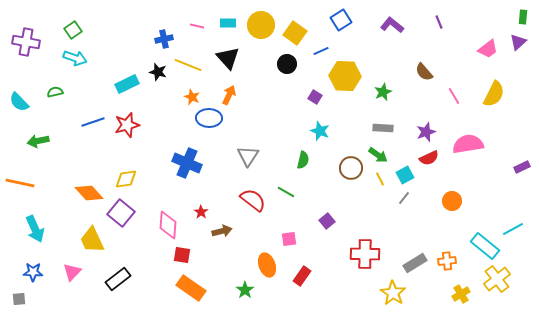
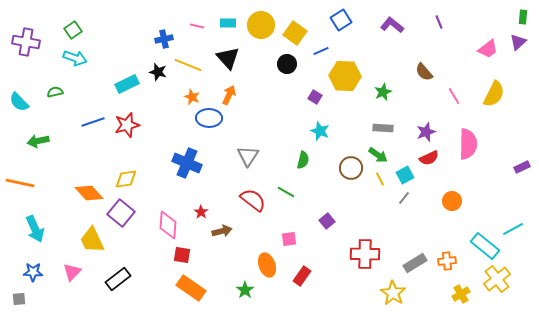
pink semicircle at (468, 144): rotated 100 degrees clockwise
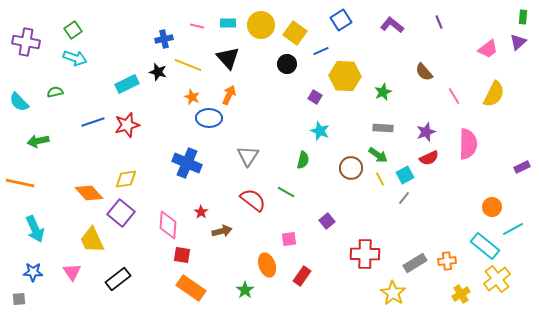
orange circle at (452, 201): moved 40 px right, 6 px down
pink triangle at (72, 272): rotated 18 degrees counterclockwise
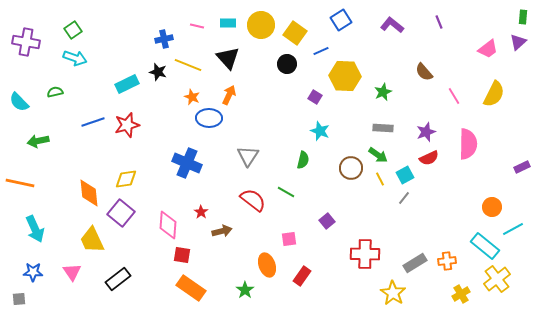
orange diamond at (89, 193): rotated 36 degrees clockwise
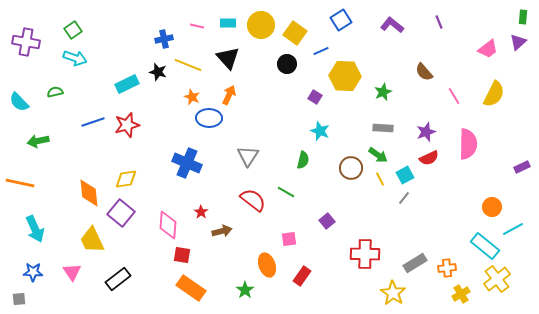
orange cross at (447, 261): moved 7 px down
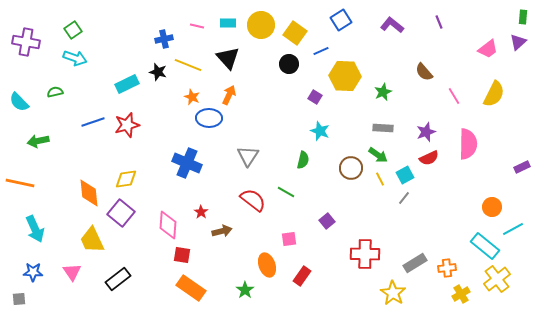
black circle at (287, 64): moved 2 px right
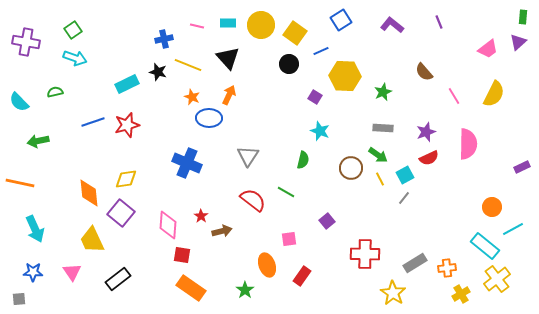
red star at (201, 212): moved 4 px down
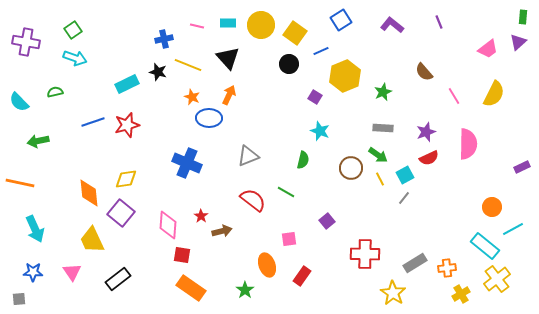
yellow hexagon at (345, 76): rotated 24 degrees counterclockwise
gray triangle at (248, 156): rotated 35 degrees clockwise
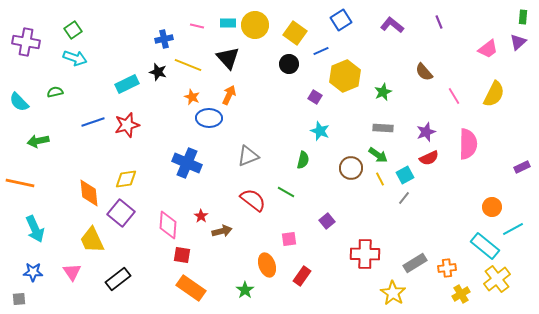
yellow circle at (261, 25): moved 6 px left
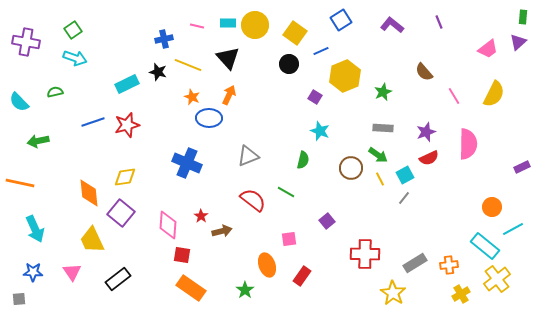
yellow diamond at (126, 179): moved 1 px left, 2 px up
orange cross at (447, 268): moved 2 px right, 3 px up
